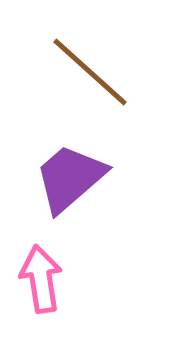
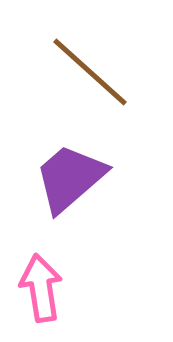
pink arrow: moved 9 px down
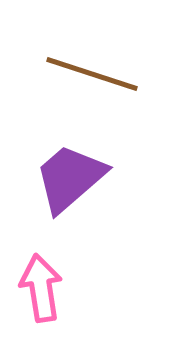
brown line: moved 2 px right, 2 px down; rotated 24 degrees counterclockwise
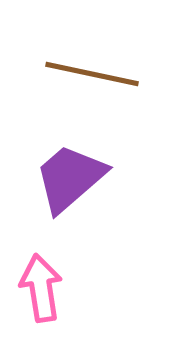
brown line: rotated 6 degrees counterclockwise
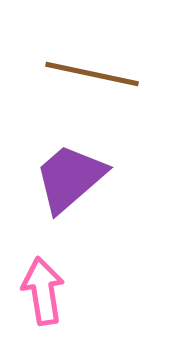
pink arrow: moved 2 px right, 3 px down
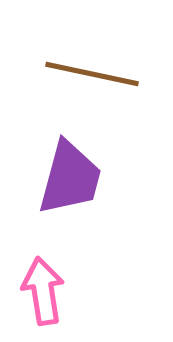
purple trapezoid: rotated 146 degrees clockwise
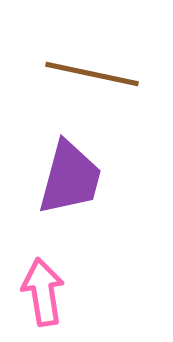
pink arrow: moved 1 px down
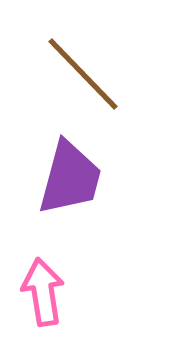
brown line: moved 9 px left; rotated 34 degrees clockwise
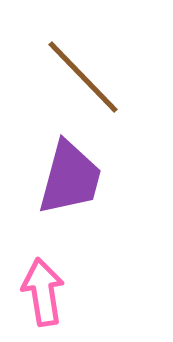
brown line: moved 3 px down
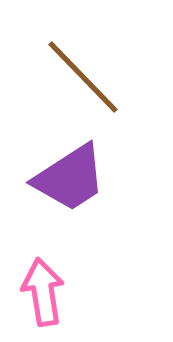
purple trapezoid: rotated 42 degrees clockwise
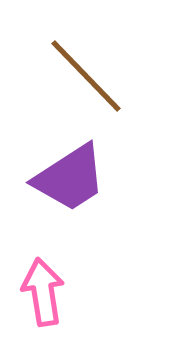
brown line: moved 3 px right, 1 px up
